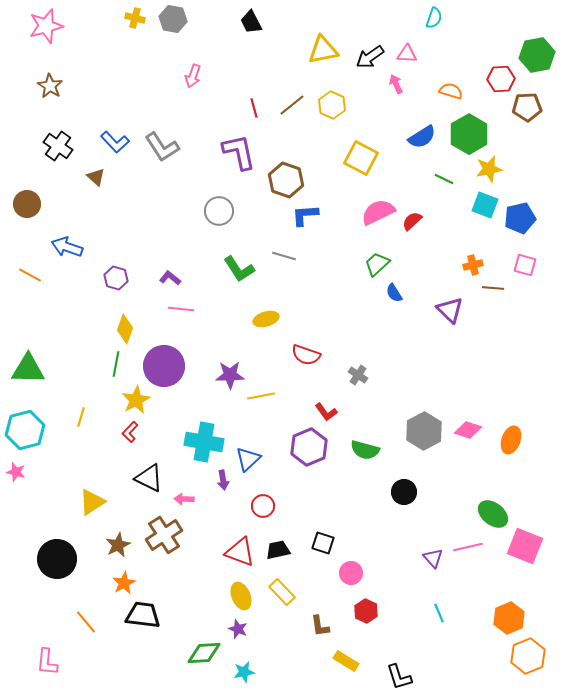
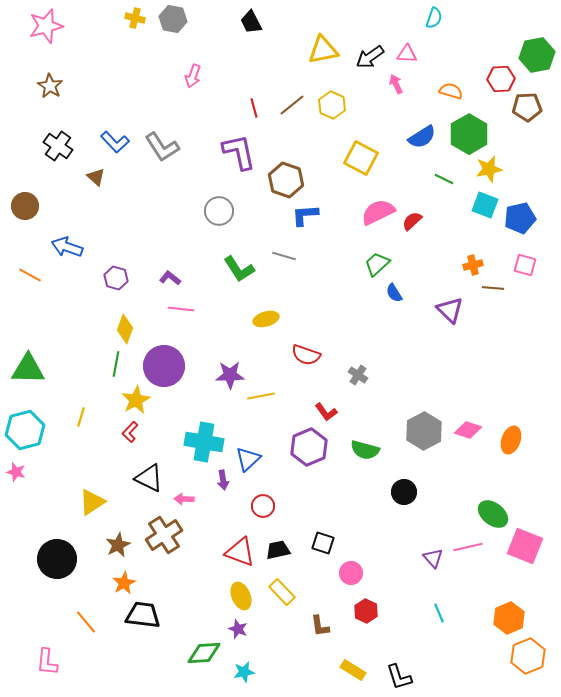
brown circle at (27, 204): moved 2 px left, 2 px down
yellow rectangle at (346, 661): moved 7 px right, 9 px down
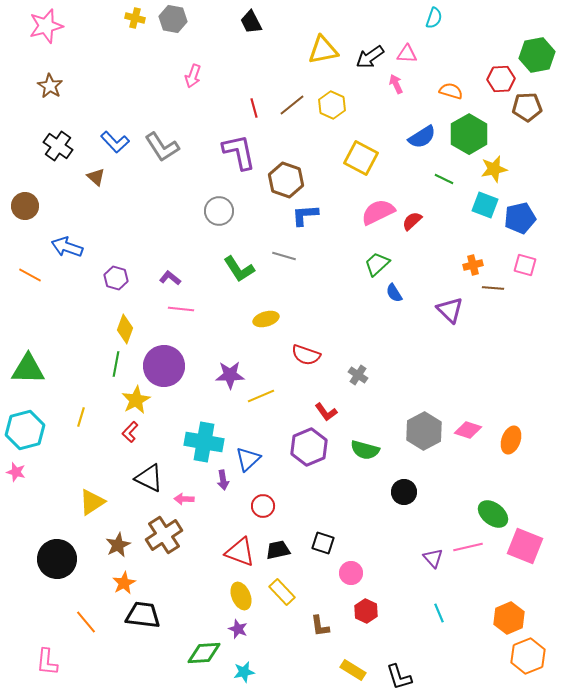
yellow star at (489, 169): moved 5 px right
yellow line at (261, 396): rotated 12 degrees counterclockwise
